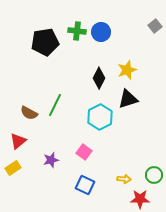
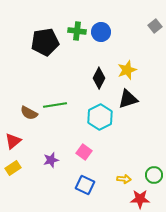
green line: rotated 55 degrees clockwise
red triangle: moved 5 px left
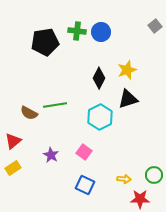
purple star: moved 5 px up; rotated 28 degrees counterclockwise
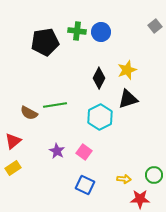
purple star: moved 6 px right, 4 px up
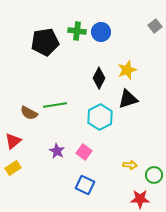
yellow arrow: moved 6 px right, 14 px up
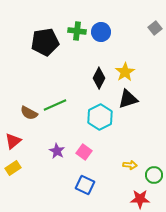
gray square: moved 2 px down
yellow star: moved 2 px left, 2 px down; rotated 12 degrees counterclockwise
green line: rotated 15 degrees counterclockwise
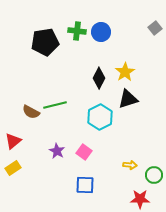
green line: rotated 10 degrees clockwise
brown semicircle: moved 2 px right, 1 px up
blue square: rotated 24 degrees counterclockwise
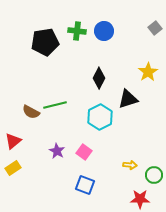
blue circle: moved 3 px right, 1 px up
yellow star: moved 23 px right
blue square: rotated 18 degrees clockwise
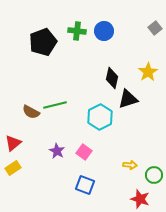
black pentagon: moved 2 px left; rotated 12 degrees counterclockwise
black diamond: moved 13 px right; rotated 15 degrees counterclockwise
red triangle: moved 2 px down
red star: rotated 18 degrees clockwise
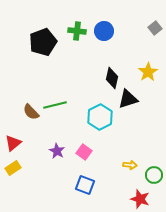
brown semicircle: rotated 18 degrees clockwise
